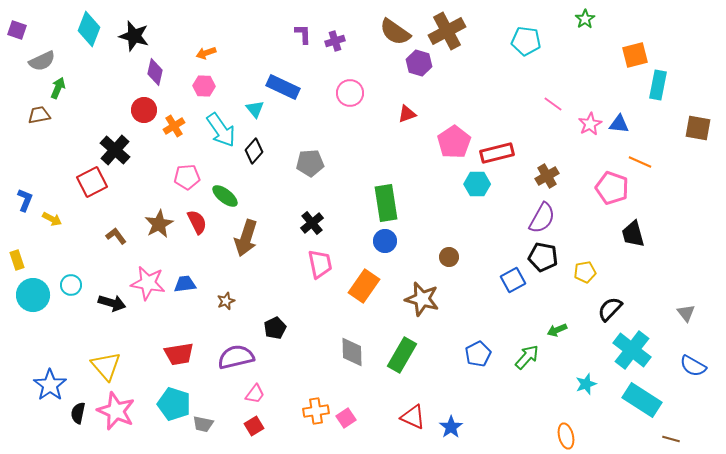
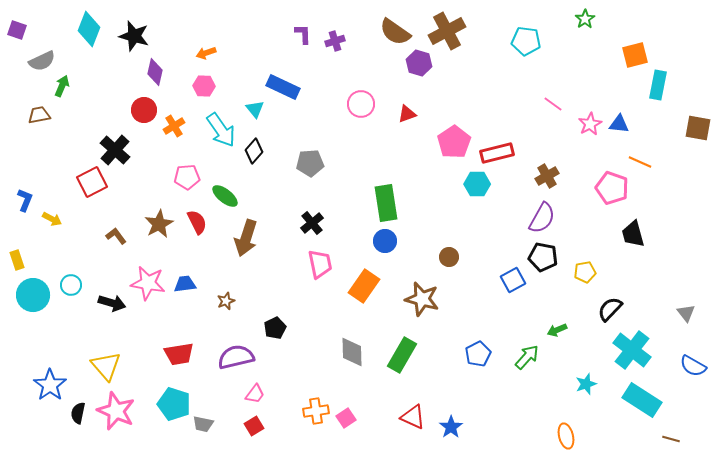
green arrow at (58, 88): moved 4 px right, 2 px up
pink circle at (350, 93): moved 11 px right, 11 px down
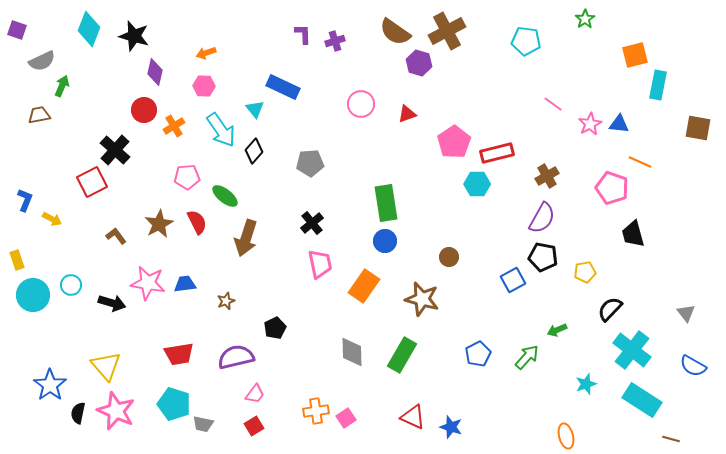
blue star at (451, 427): rotated 20 degrees counterclockwise
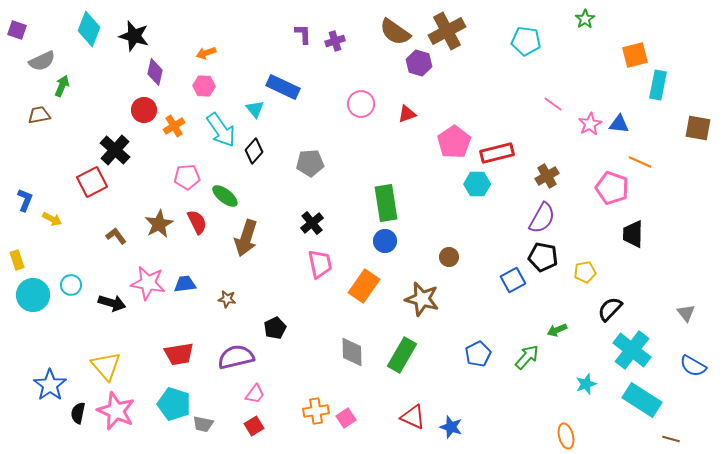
black trapezoid at (633, 234): rotated 16 degrees clockwise
brown star at (226, 301): moved 1 px right, 2 px up; rotated 30 degrees clockwise
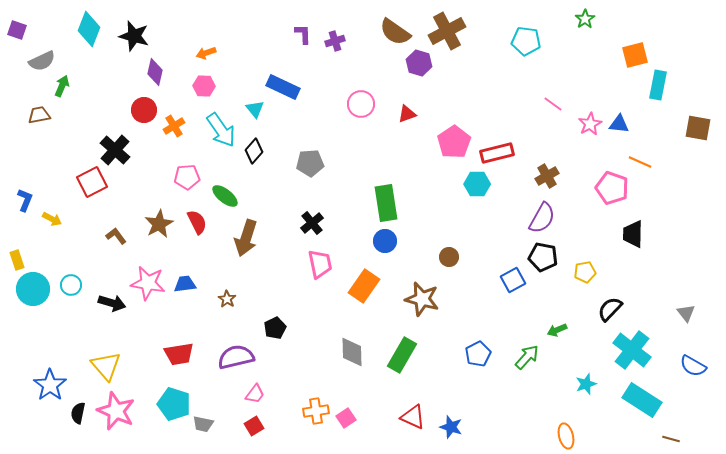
cyan circle at (33, 295): moved 6 px up
brown star at (227, 299): rotated 24 degrees clockwise
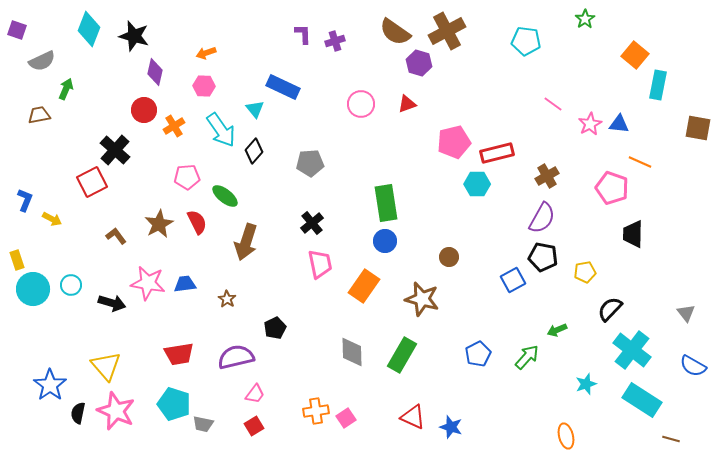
orange square at (635, 55): rotated 36 degrees counterclockwise
green arrow at (62, 86): moved 4 px right, 3 px down
red triangle at (407, 114): moved 10 px up
pink pentagon at (454, 142): rotated 20 degrees clockwise
brown arrow at (246, 238): moved 4 px down
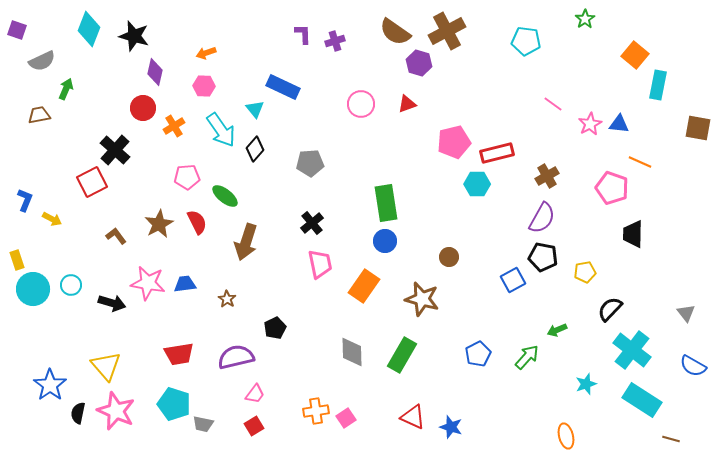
red circle at (144, 110): moved 1 px left, 2 px up
black diamond at (254, 151): moved 1 px right, 2 px up
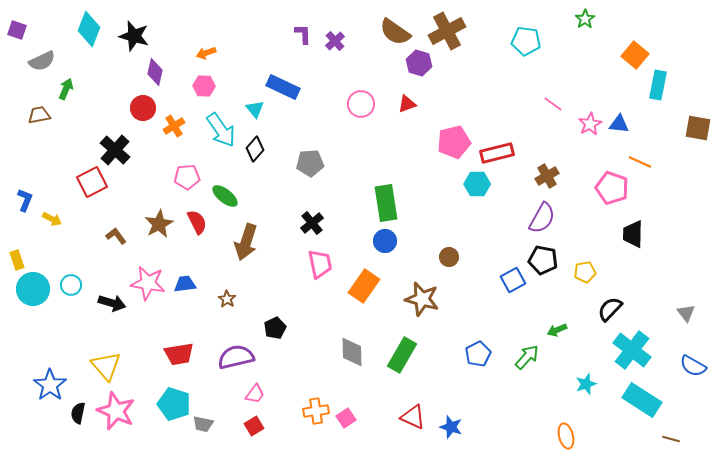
purple cross at (335, 41): rotated 24 degrees counterclockwise
black pentagon at (543, 257): moved 3 px down
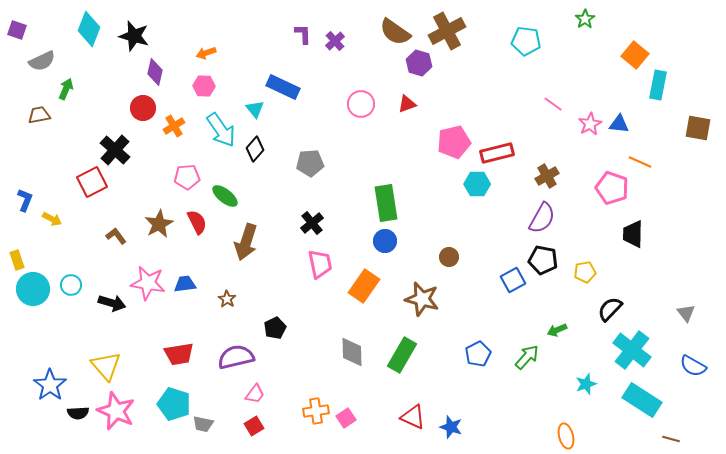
black semicircle at (78, 413): rotated 105 degrees counterclockwise
